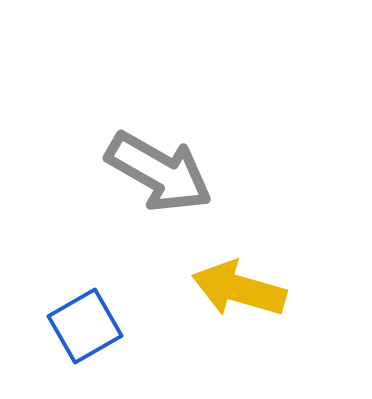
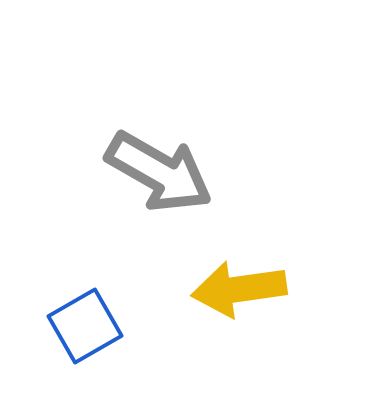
yellow arrow: rotated 24 degrees counterclockwise
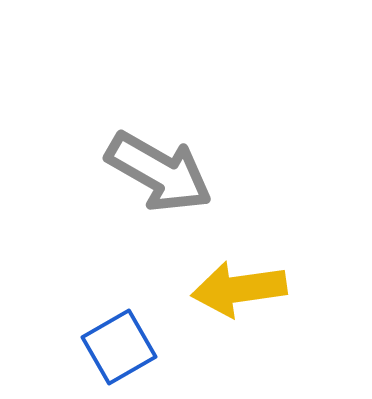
blue square: moved 34 px right, 21 px down
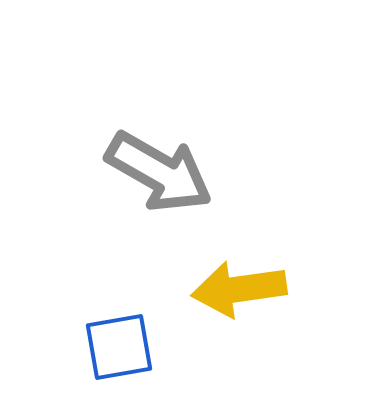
blue square: rotated 20 degrees clockwise
